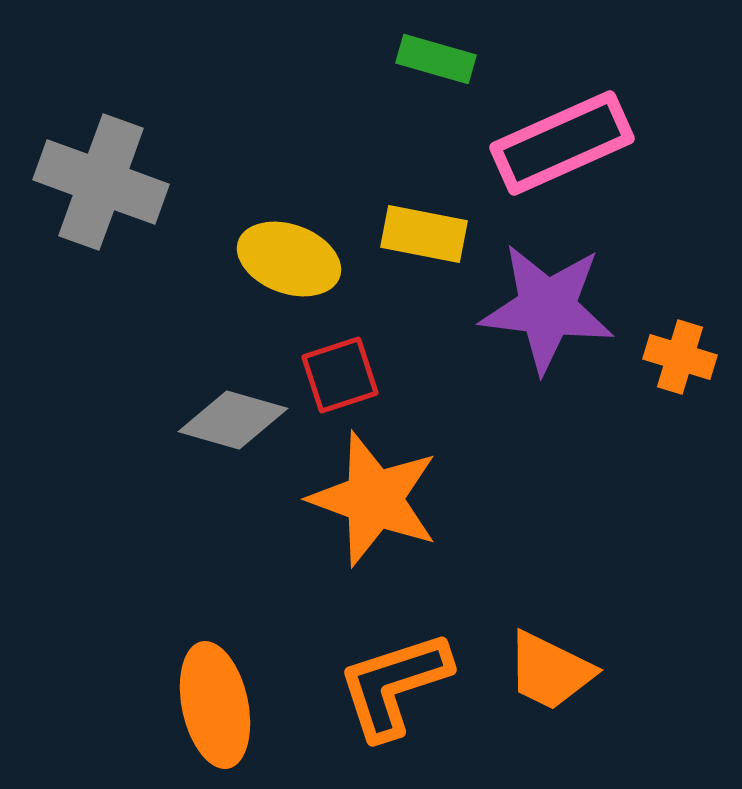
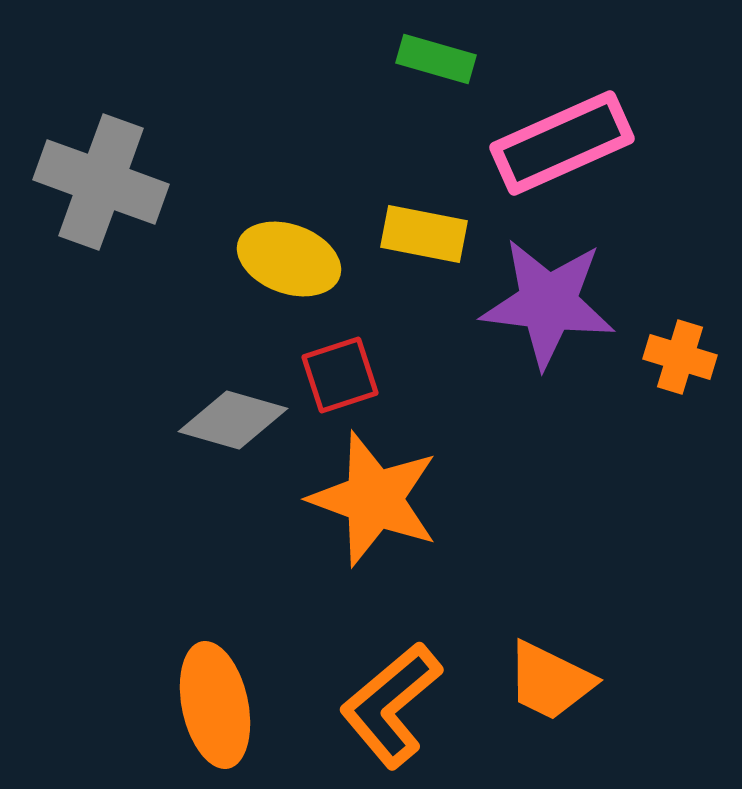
purple star: moved 1 px right, 5 px up
orange trapezoid: moved 10 px down
orange L-shape: moved 3 px left, 20 px down; rotated 22 degrees counterclockwise
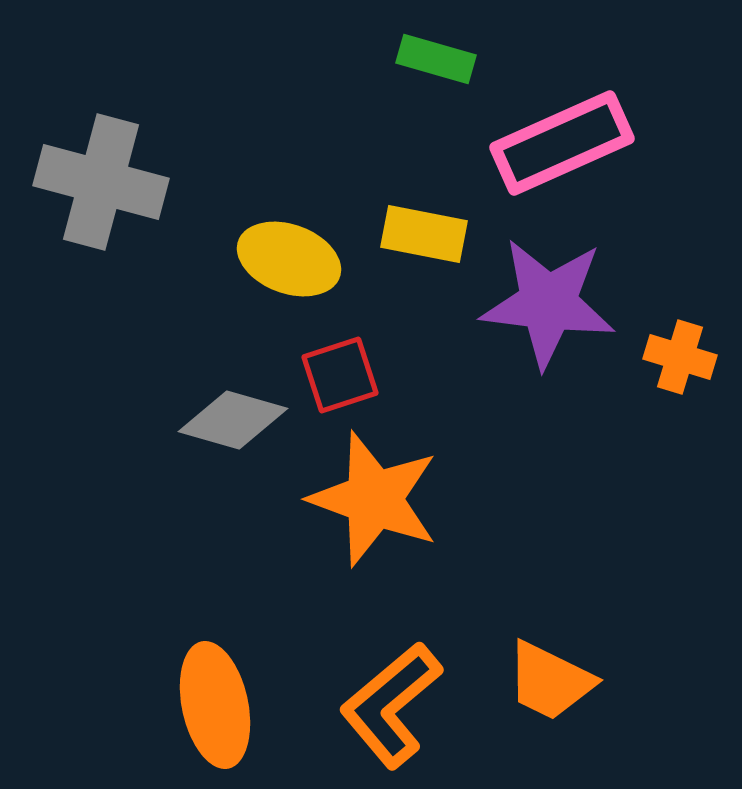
gray cross: rotated 5 degrees counterclockwise
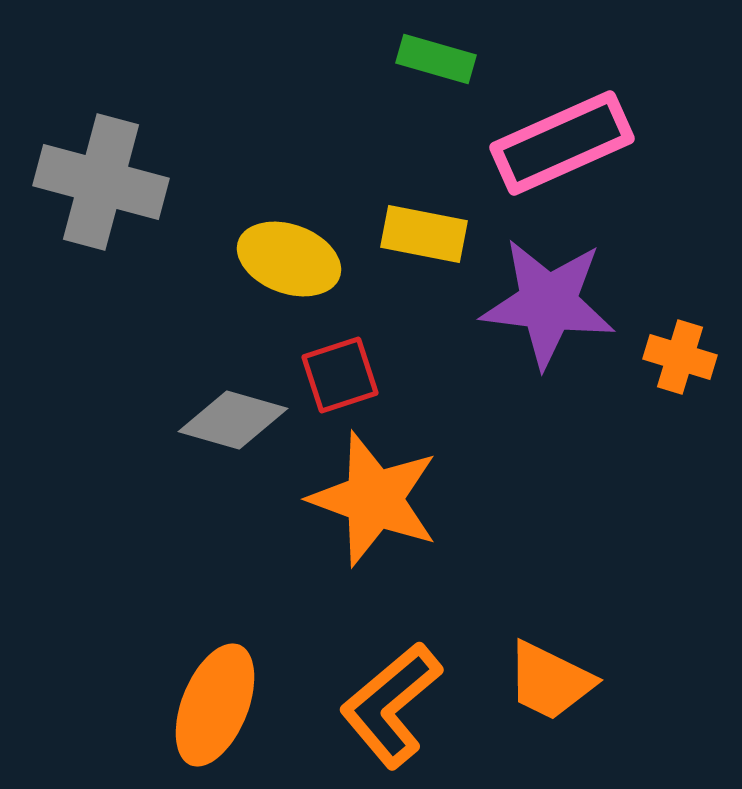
orange ellipse: rotated 34 degrees clockwise
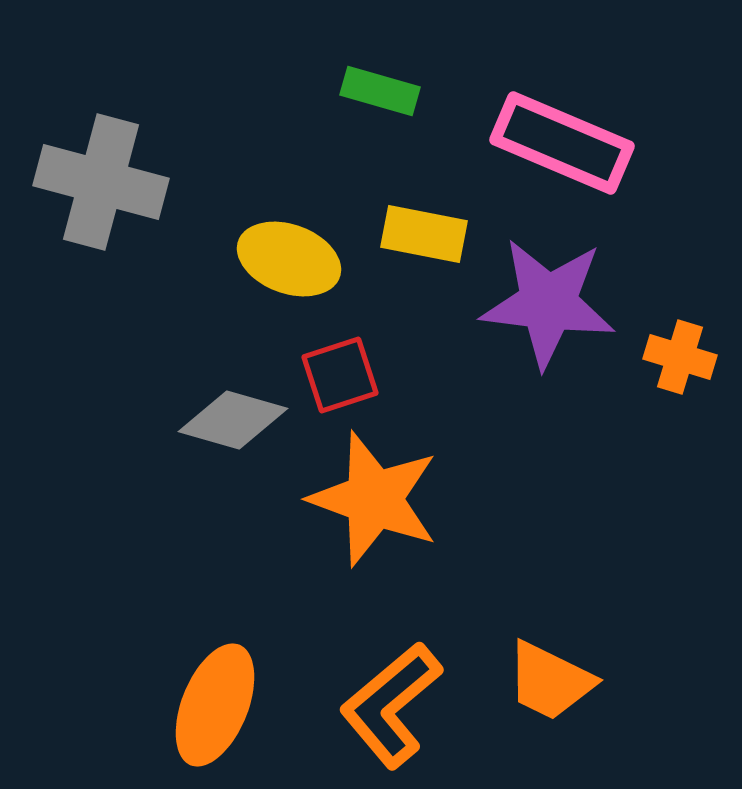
green rectangle: moved 56 px left, 32 px down
pink rectangle: rotated 47 degrees clockwise
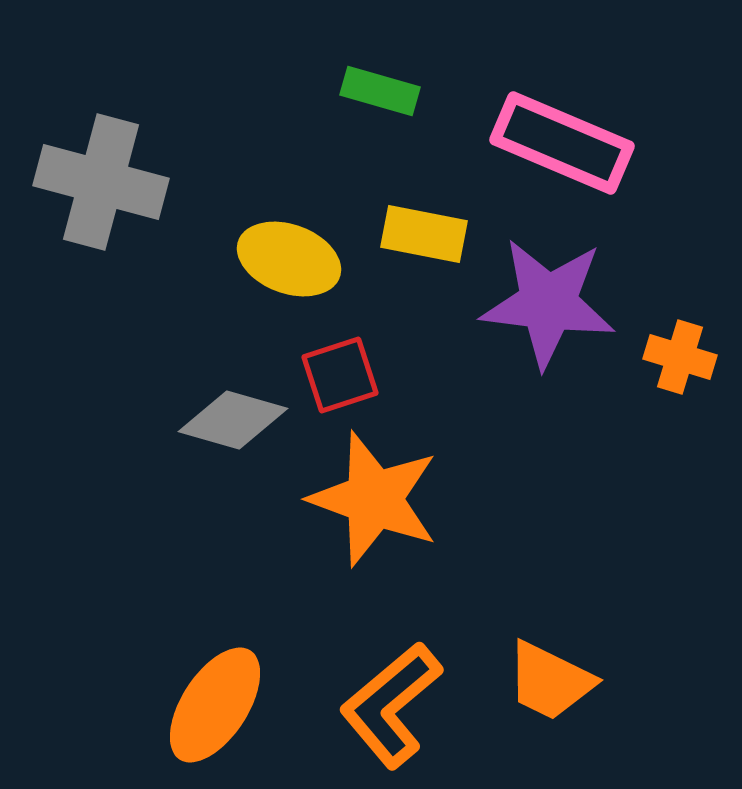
orange ellipse: rotated 11 degrees clockwise
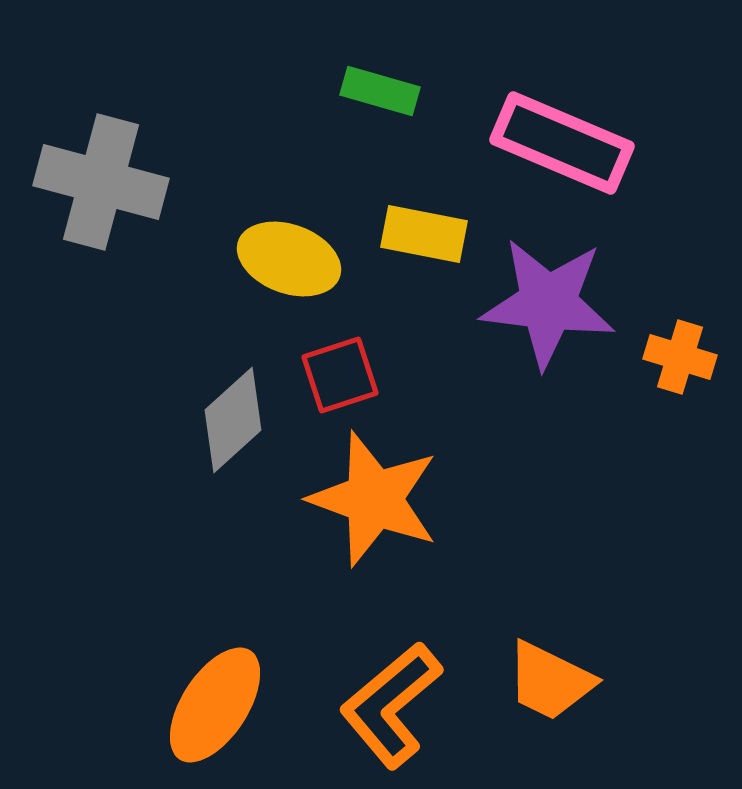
gray diamond: rotated 58 degrees counterclockwise
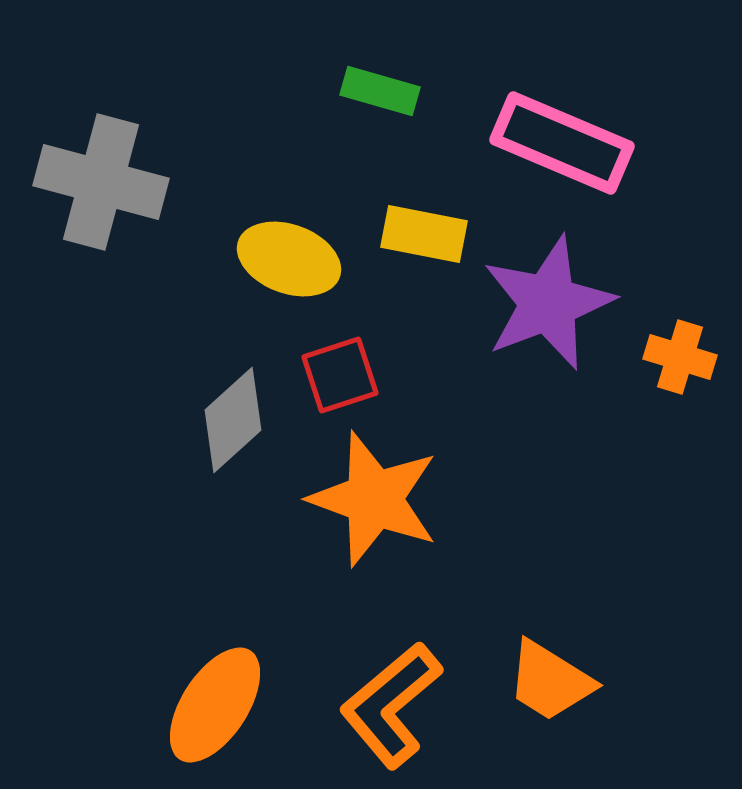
purple star: rotated 28 degrees counterclockwise
orange trapezoid: rotated 6 degrees clockwise
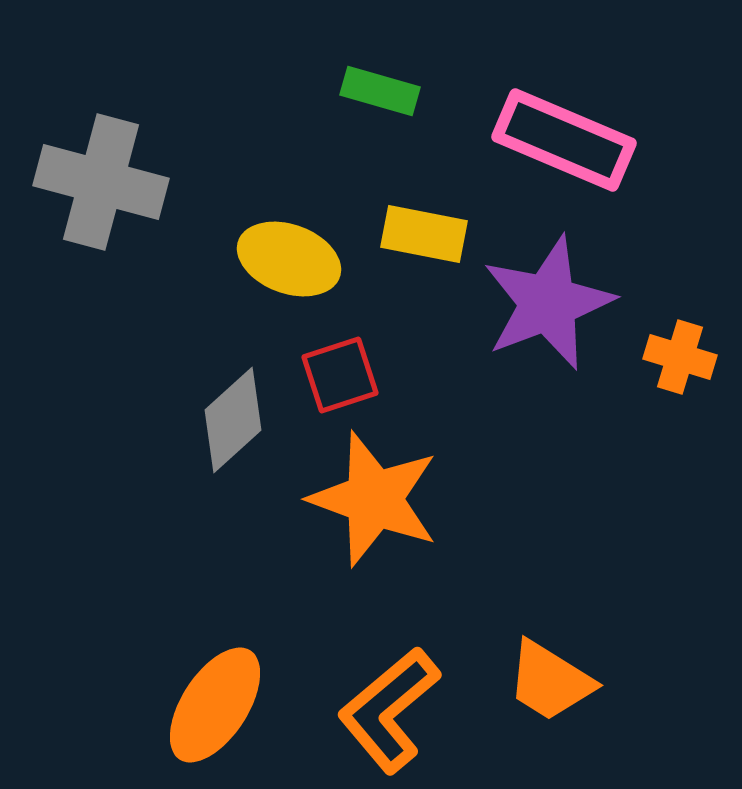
pink rectangle: moved 2 px right, 3 px up
orange L-shape: moved 2 px left, 5 px down
